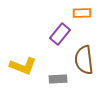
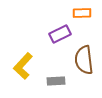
purple rectangle: rotated 25 degrees clockwise
yellow L-shape: rotated 112 degrees clockwise
gray rectangle: moved 2 px left, 2 px down
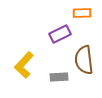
yellow L-shape: moved 1 px right, 1 px up
gray rectangle: moved 3 px right, 4 px up
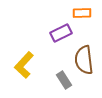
purple rectangle: moved 1 px right, 1 px up
gray rectangle: moved 5 px right, 3 px down; rotated 60 degrees clockwise
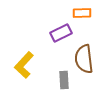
brown semicircle: moved 1 px up
gray rectangle: rotated 30 degrees clockwise
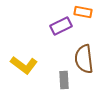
orange rectangle: moved 1 px right, 1 px up; rotated 12 degrees clockwise
purple rectangle: moved 7 px up
yellow L-shape: rotated 96 degrees counterclockwise
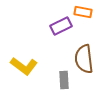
yellow L-shape: moved 1 px down
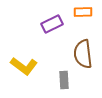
orange rectangle: rotated 12 degrees counterclockwise
purple rectangle: moved 9 px left, 2 px up
brown semicircle: moved 1 px left, 5 px up
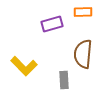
purple rectangle: rotated 10 degrees clockwise
brown semicircle: rotated 12 degrees clockwise
yellow L-shape: rotated 8 degrees clockwise
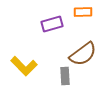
brown semicircle: rotated 132 degrees counterclockwise
gray rectangle: moved 1 px right, 4 px up
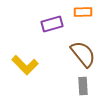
brown semicircle: rotated 92 degrees counterclockwise
yellow L-shape: moved 1 px right, 1 px up
gray rectangle: moved 18 px right, 10 px down
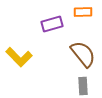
yellow L-shape: moved 6 px left, 8 px up
